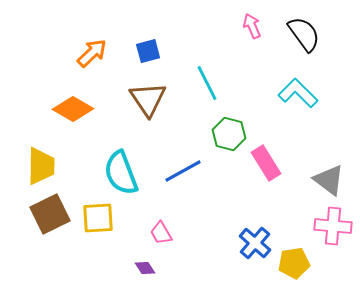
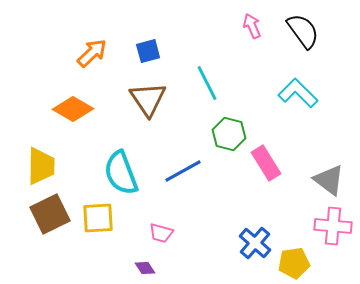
black semicircle: moved 1 px left, 3 px up
pink trapezoid: rotated 45 degrees counterclockwise
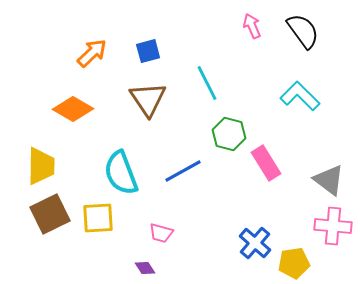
cyan L-shape: moved 2 px right, 3 px down
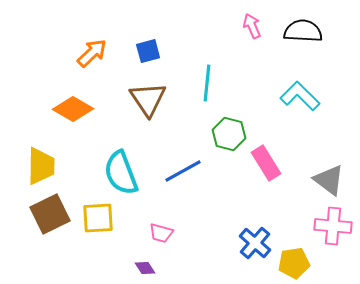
black semicircle: rotated 51 degrees counterclockwise
cyan line: rotated 33 degrees clockwise
